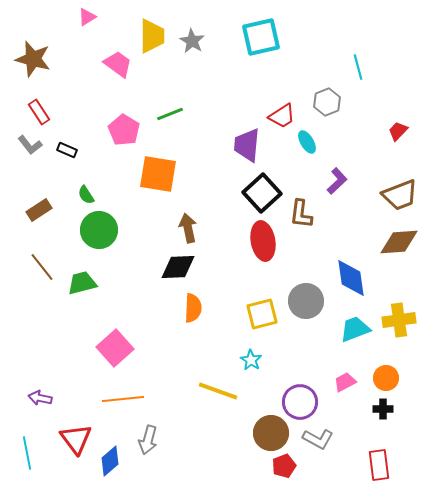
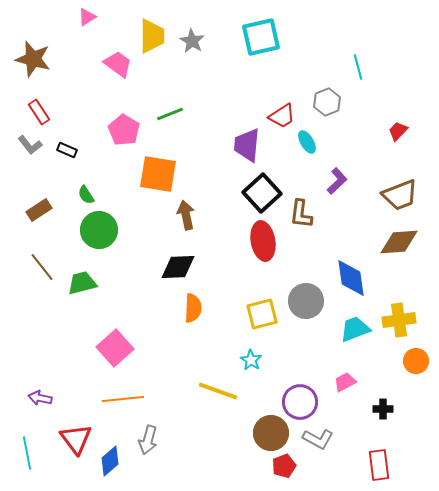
brown arrow at (188, 228): moved 2 px left, 13 px up
orange circle at (386, 378): moved 30 px right, 17 px up
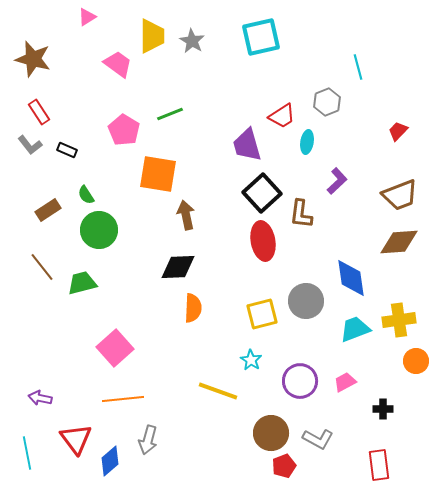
cyan ellipse at (307, 142): rotated 40 degrees clockwise
purple trapezoid at (247, 145): rotated 21 degrees counterclockwise
brown rectangle at (39, 210): moved 9 px right
purple circle at (300, 402): moved 21 px up
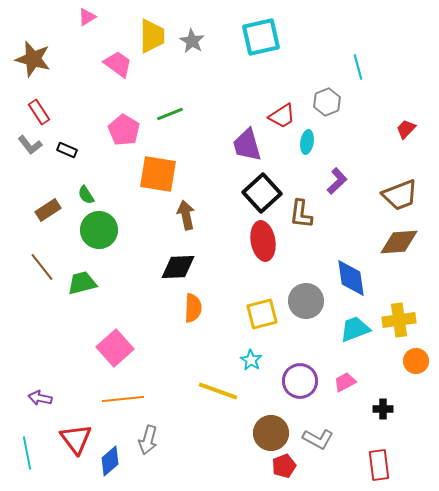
red trapezoid at (398, 131): moved 8 px right, 2 px up
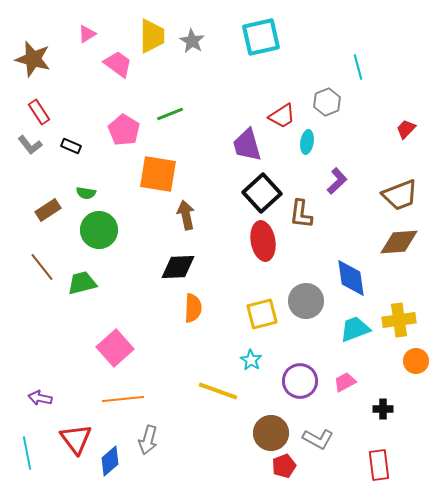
pink triangle at (87, 17): moved 17 px down
black rectangle at (67, 150): moved 4 px right, 4 px up
green semicircle at (86, 195): moved 2 px up; rotated 48 degrees counterclockwise
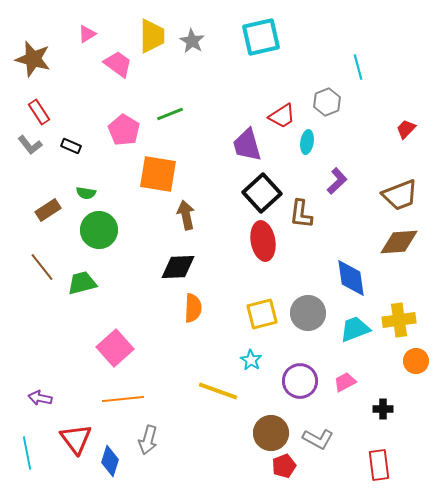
gray circle at (306, 301): moved 2 px right, 12 px down
blue diamond at (110, 461): rotated 32 degrees counterclockwise
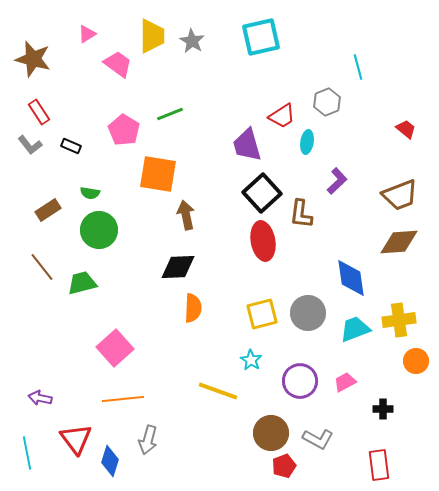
red trapezoid at (406, 129): rotated 85 degrees clockwise
green semicircle at (86, 193): moved 4 px right
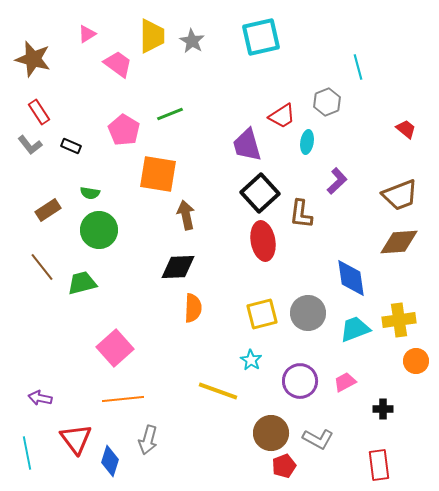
black square at (262, 193): moved 2 px left
